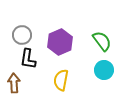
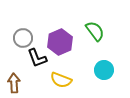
gray circle: moved 1 px right, 3 px down
green semicircle: moved 7 px left, 10 px up
black L-shape: moved 9 px right, 1 px up; rotated 30 degrees counterclockwise
yellow semicircle: rotated 80 degrees counterclockwise
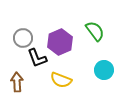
brown arrow: moved 3 px right, 1 px up
